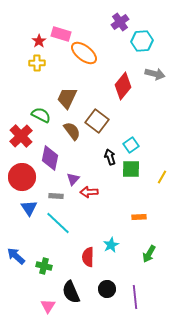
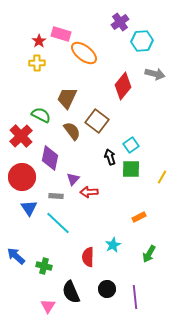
orange rectangle: rotated 24 degrees counterclockwise
cyan star: moved 2 px right
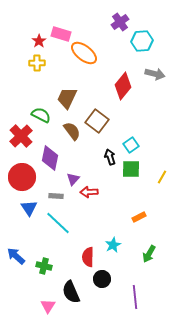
black circle: moved 5 px left, 10 px up
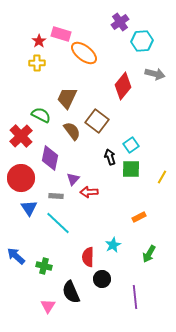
red circle: moved 1 px left, 1 px down
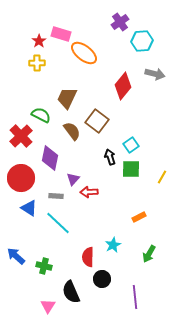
blue triangle: rotated 24 degrees counterclockwise
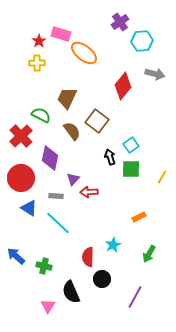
purple line: rotated 35 degrees clockwise
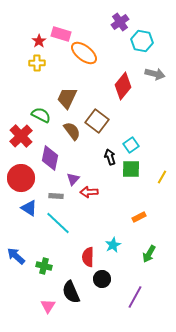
cyan hexagon: rotated 15 degrees clockwise
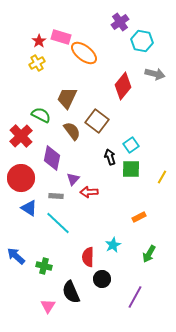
pink rectangle: moved 3 px down
yellow cross: rotated 28 degrees counterclockwise
purple diamond: moved 2 px right
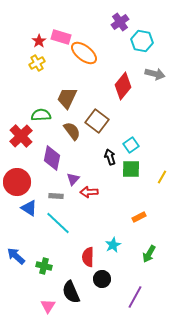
green semicircle: rotated 30 degrees counterclockwise
red circle: moved 4 px left, 4 px down
